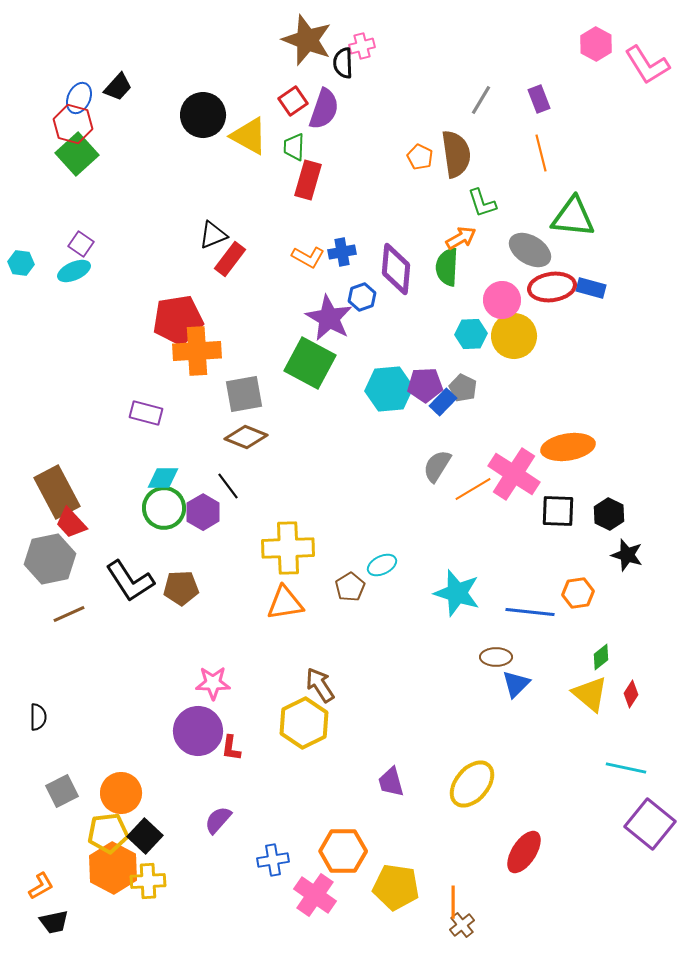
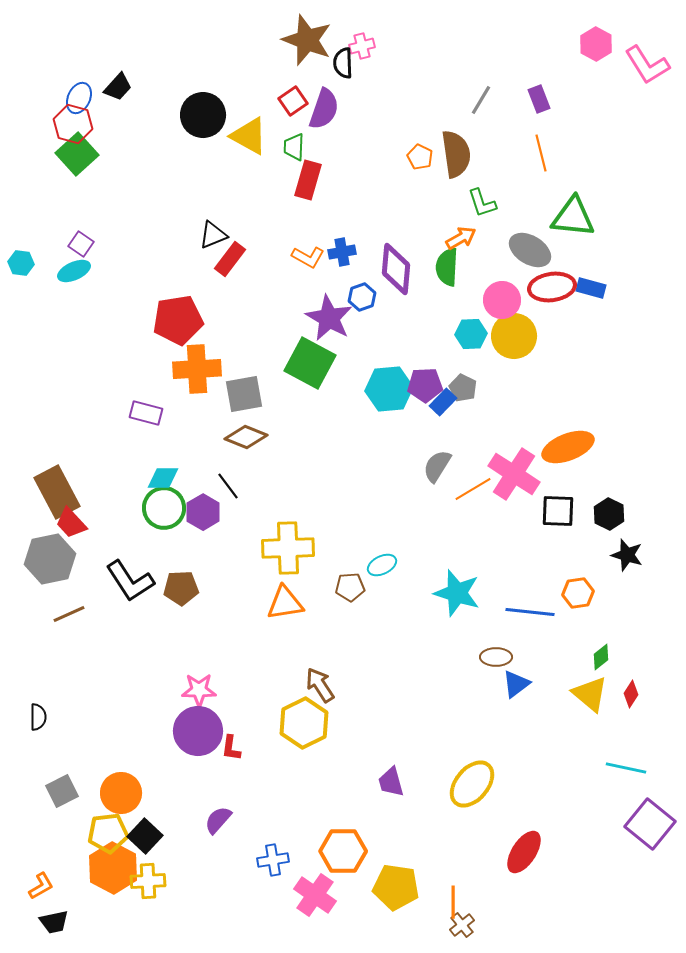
orange cross at (197, 351): moved 18 px down
orange ellipse at (568, 447): rotated 12 degrees counterclockwise
brown pentagon at (350, 587): rotated 28 degrees clockwise
pink star at (213, 683): moved 14 px left, 7 px down
blue triangle at (516, 684): rotated 8 degrees clockwise
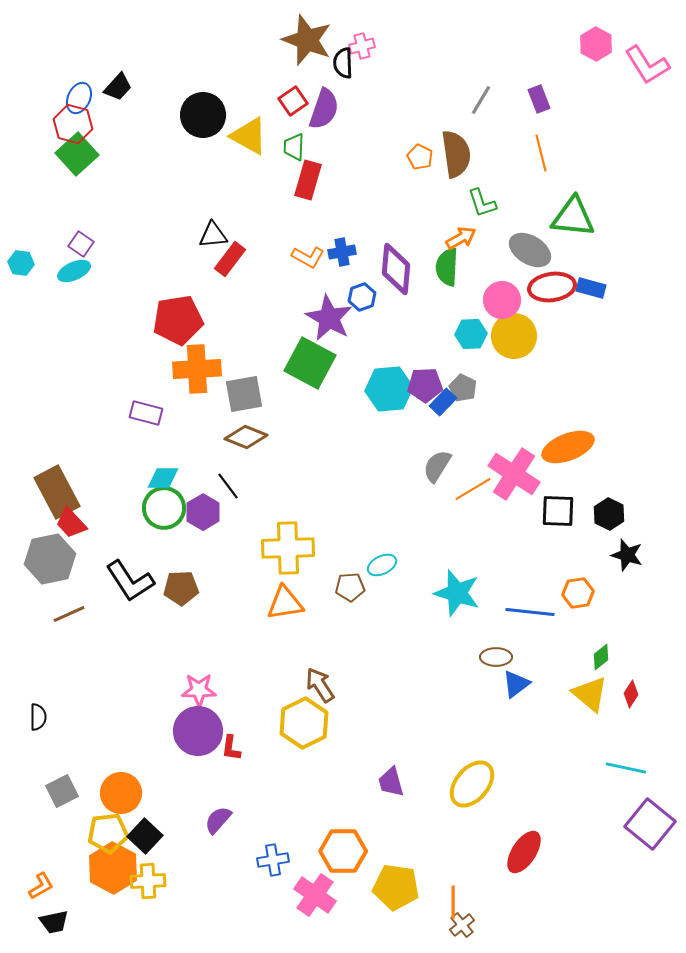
black triangle at (213, 235): rotated 16 degrees clockwise
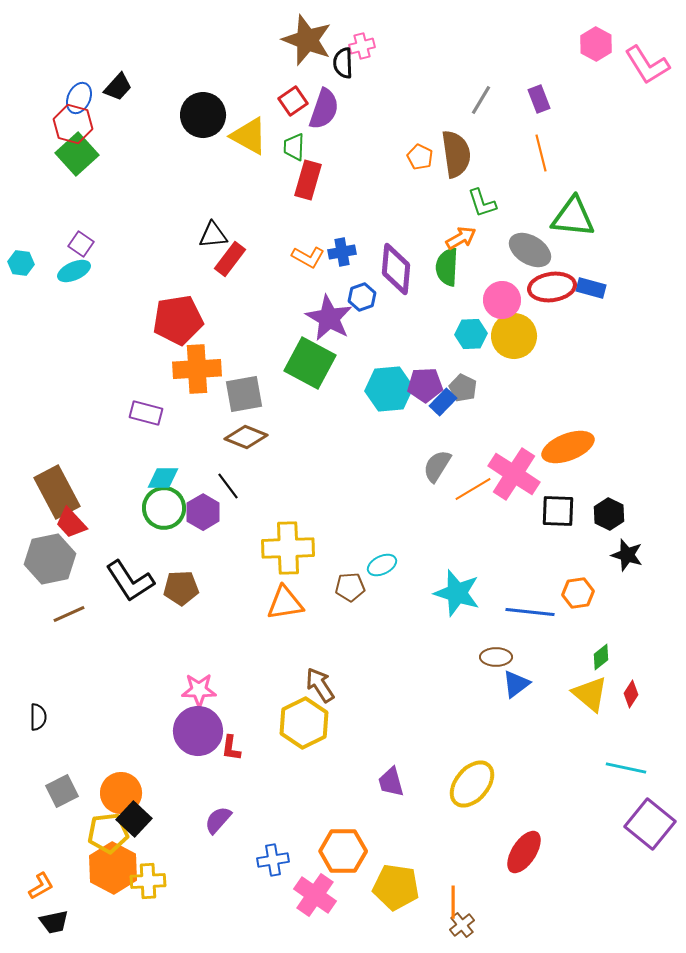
black square at (145, 836): moved 11 px left, 17 px up
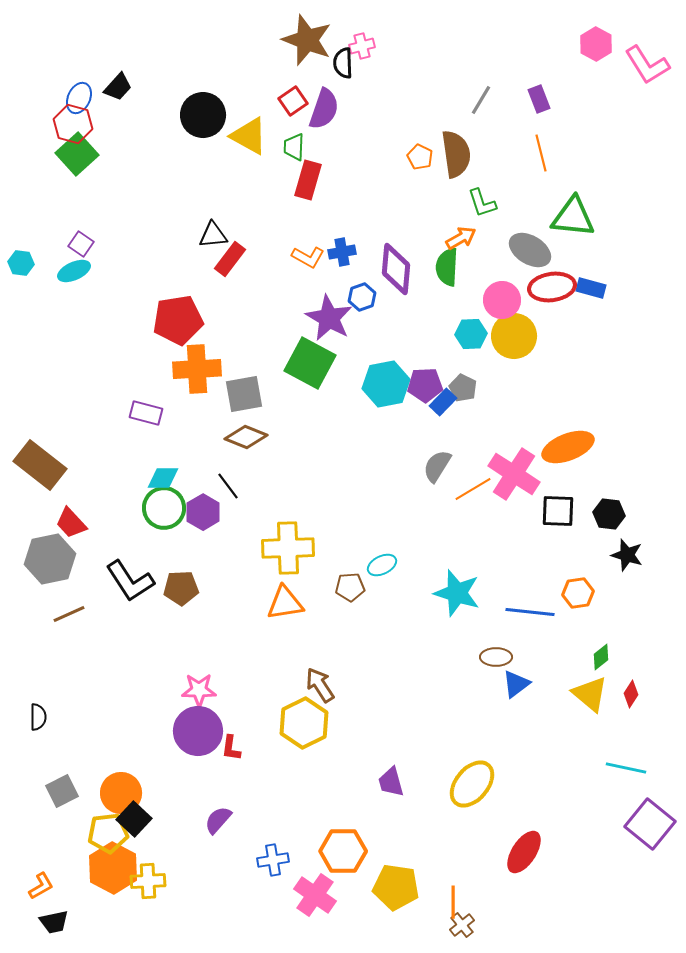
cyan hexagon at (389, 389): moved 3 px left, 5 px up; rotated 6 degrees counterclockwise
brown rectangle at (57, 492): moved 17 px left, 27 px up; rotated 24 degrees counterclockwise
black hexagon at (609, 514): rotated 20 degrees counterclockwise
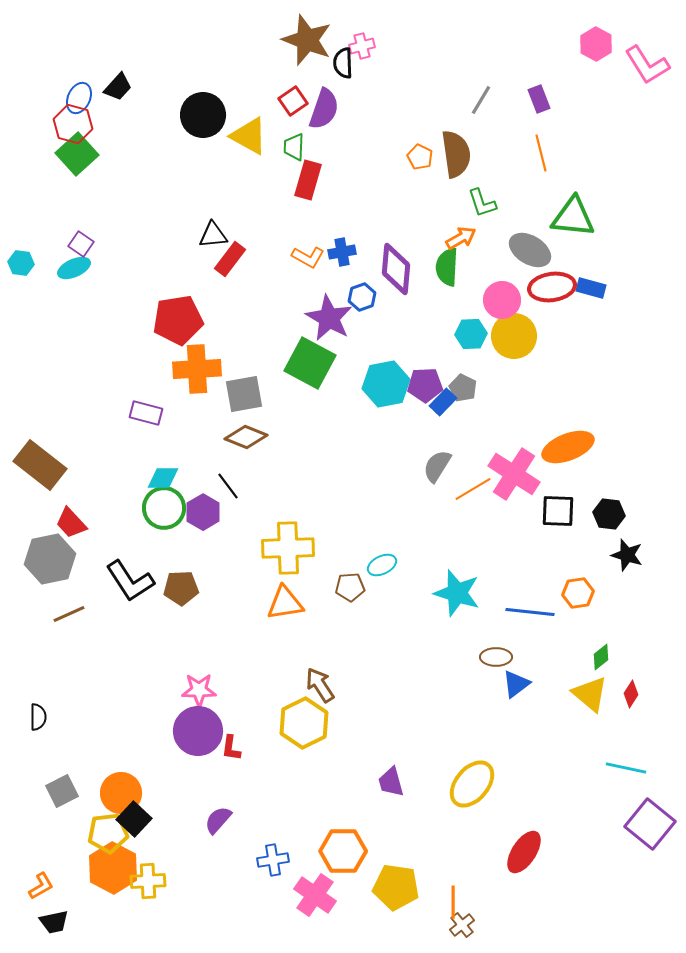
cyan ellipse at (74, 271): moved 3 px up
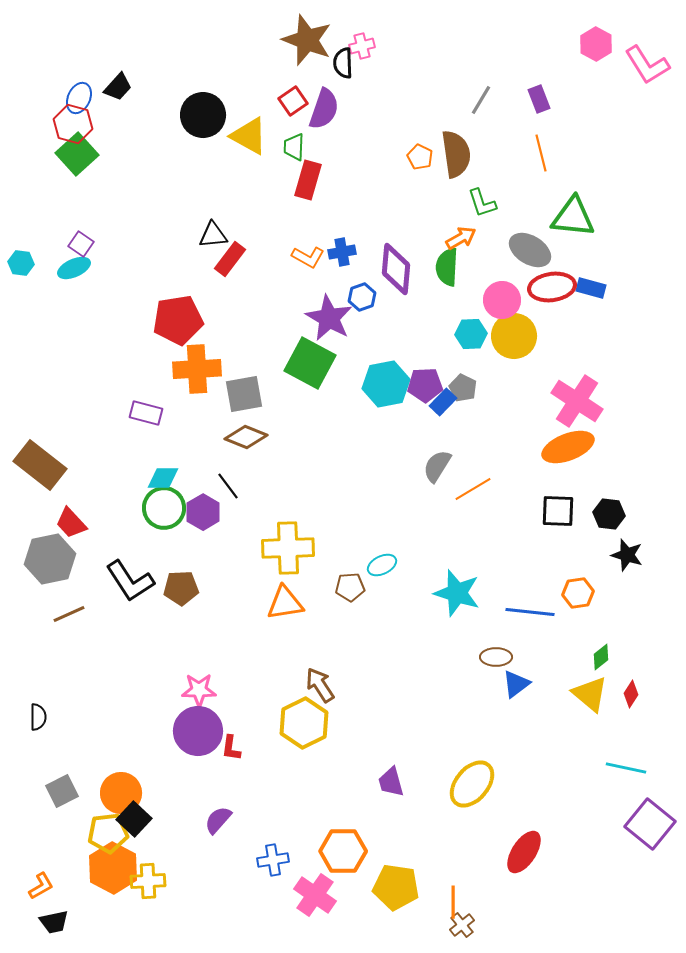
pink cross at (514, 474): moved 63 px right, 73 px up
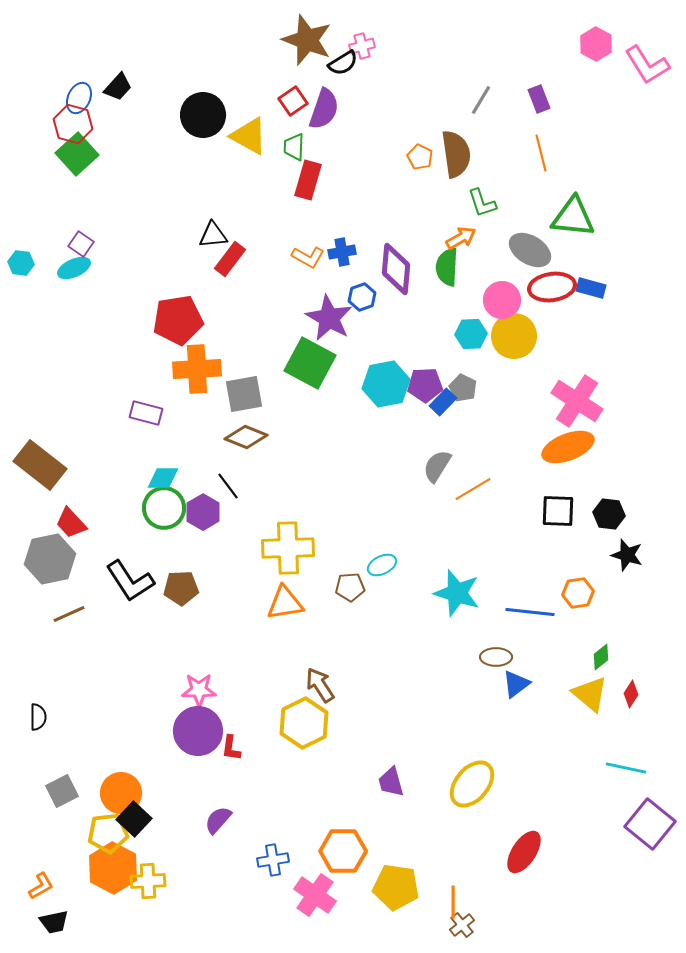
black semicircle at (343, 63): rotated 120 degrees counterclockwise
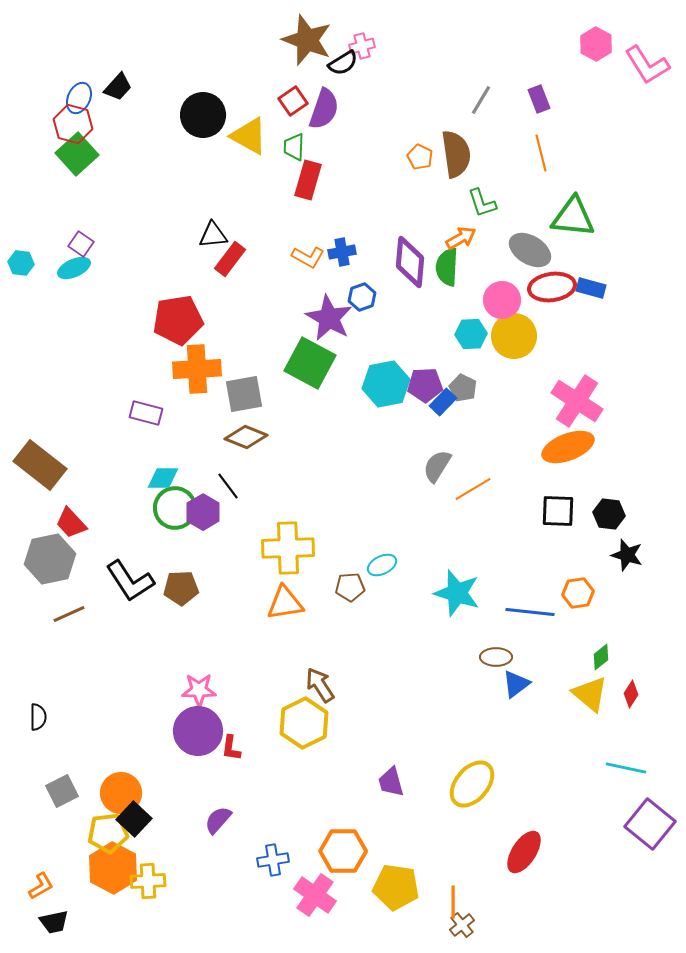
purple diamond at (396, 269): moved 14 px right, 7 px up
green circle at (164, 508): moved 11 px right
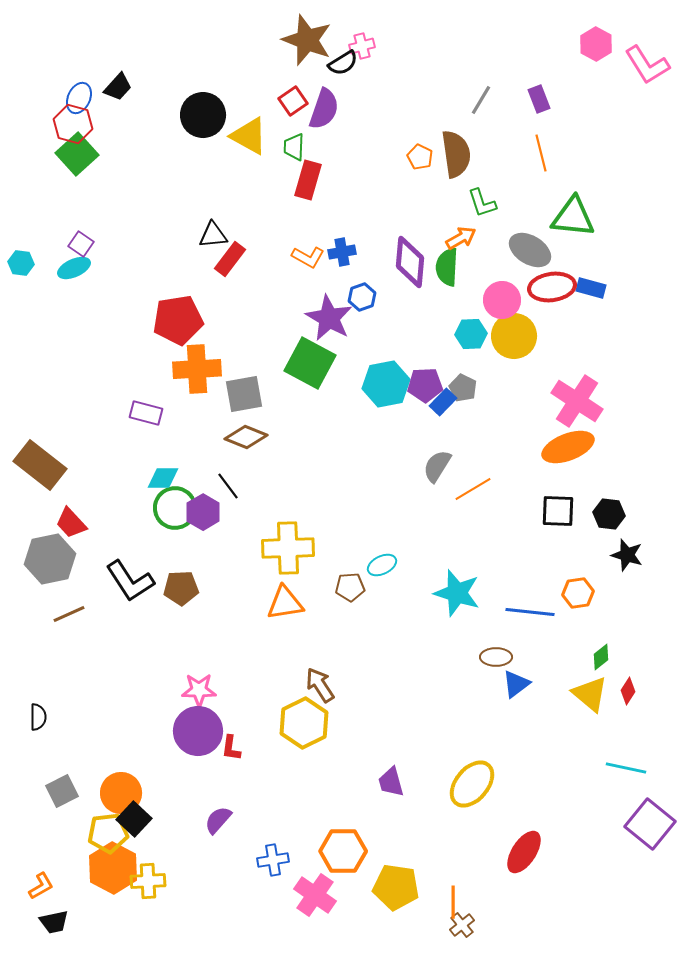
red diamond at (631, 694): moved 3 px left, 3 px up
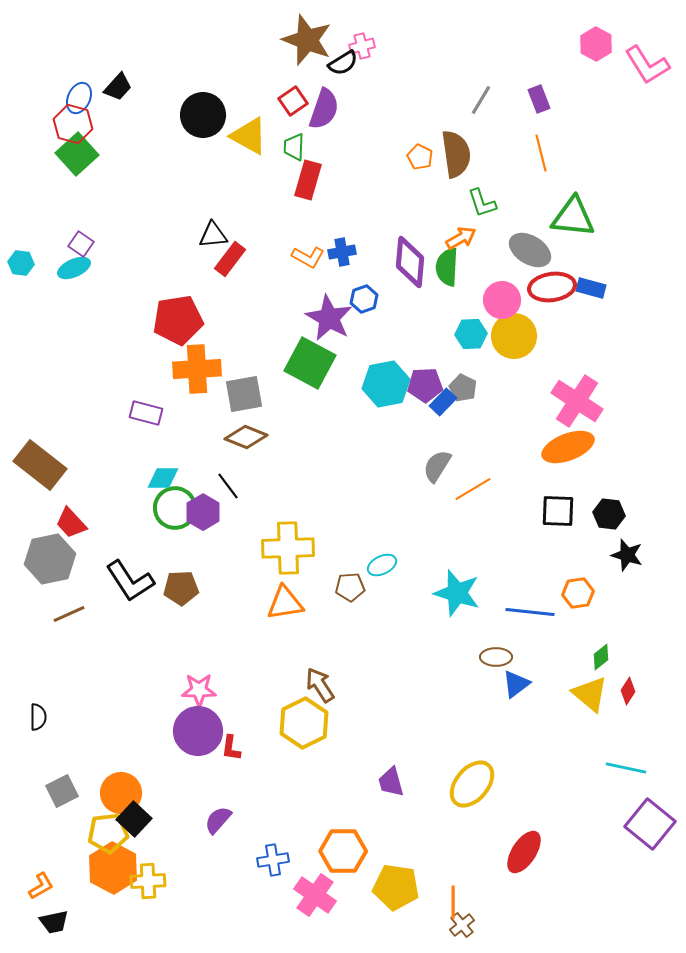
blue hexagon at (362, 297): moved 2 px right, 2 px down
